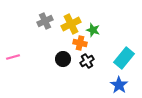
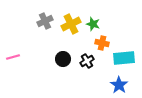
green star: moved 6 px up
orange cross: moved 22 px right
cyan rectangle: rotated 45 degrees clockwise
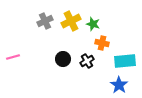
yellow cross: moved 3 px up
cyan rectangle: moved 1 px right, 3 px down
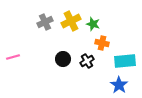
gray cross: moved 1 px down
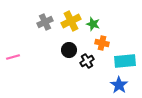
black circle: moved 6 px right, 9 px up
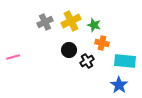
green star: moved 1 px right, 1 px down
cyan rectangle: rotated 10 degrees clockwise
